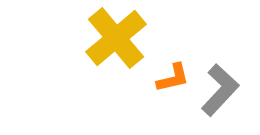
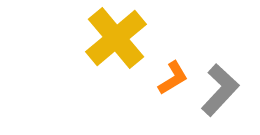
orange L-shape: rotated 18 degrees counterclockwise
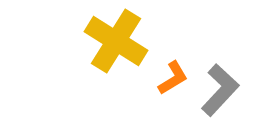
yellow cross: moved 3 px down; rotated 18 degrees counterclockwise
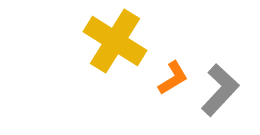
yellow cross: moved 1 px left
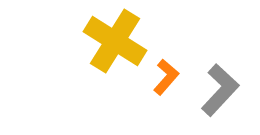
orange L-shape: moved 7 px left, 1 px up; rotated 18 degrees counterclockwise
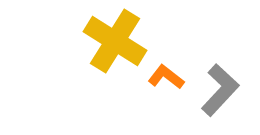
orange L-shape: rotated 93 degrees counterclockwise
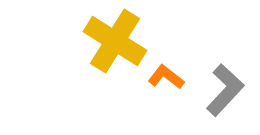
gray L-shape: moved 5 px right
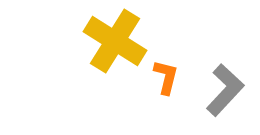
orange L-shape: rotated 66 degrees clockwise
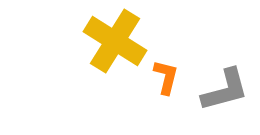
gray L-shape: rotated 32 degrees clockwise
